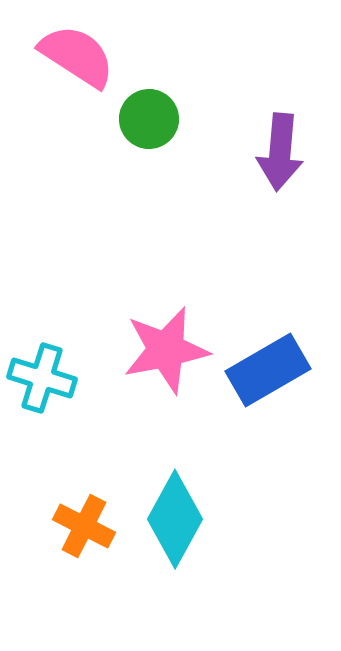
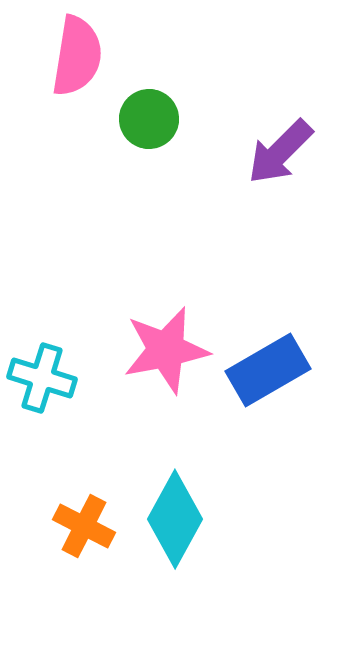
pink semicircle: rotated 66 degrees clockwise
purple arrow: rotated 40 degrees clockwise
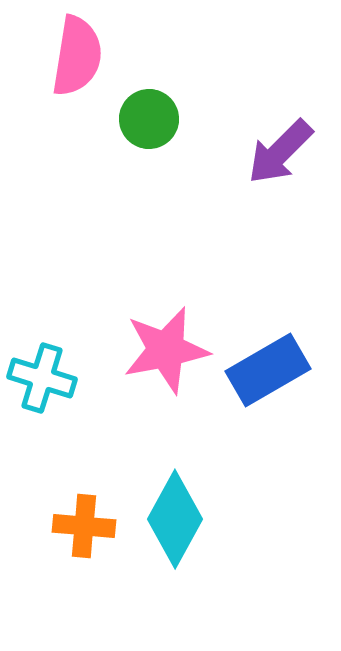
orange cross: rotated 22 degrees counterclockwise
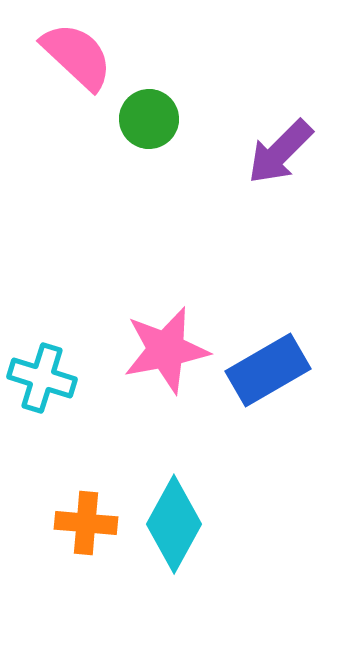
pink semicircle: rotated 56 degrees counterclockwise
cyan diamond: moved 1 px left, 5 px down
orange cross: moved 2 px right, 3 px up
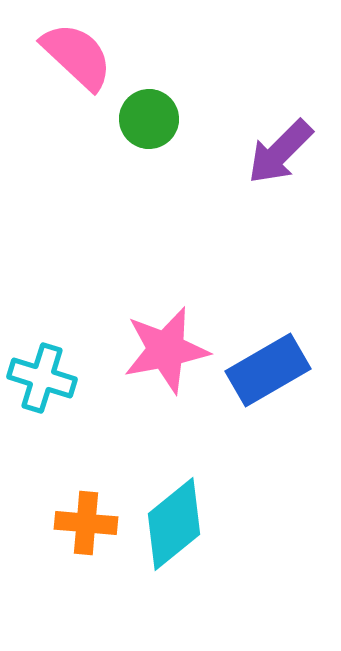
cyan diamond: rotated 22 degrees clockwise
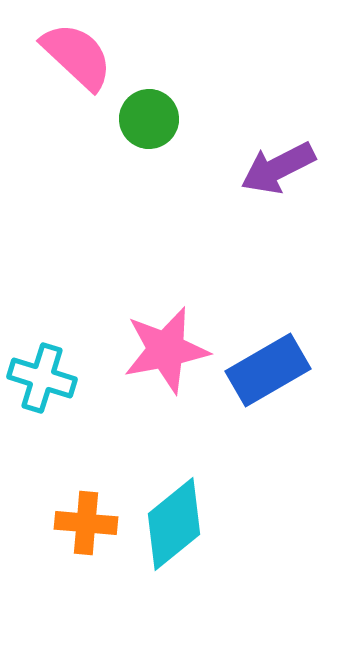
purple arrow: moved 2 px left, 16 px down; rotated 18 degrees clockwise
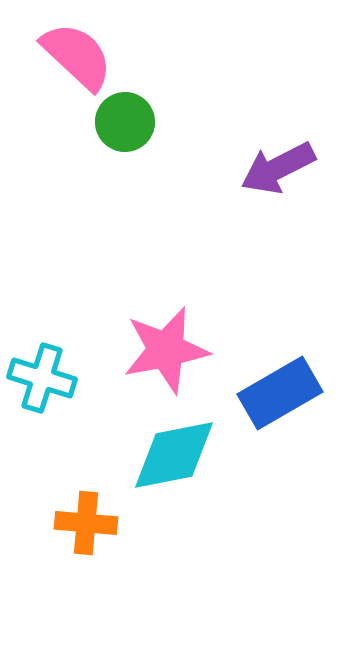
green circle: moved 24 px left, 3 px down
blue rectangle: moved 12 px right, 23 px down
cyan diamond: moved 69 px up; rotated 28 degrees clockwise
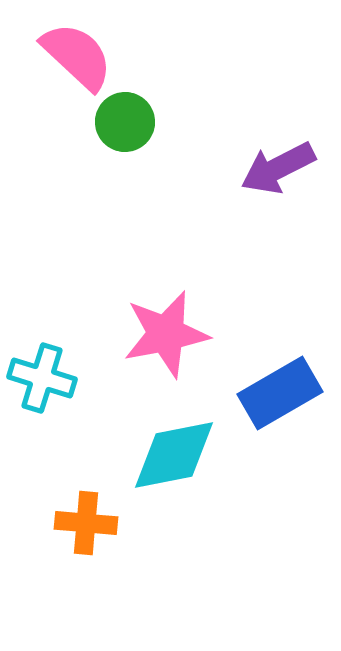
pink star: moved 16 px up
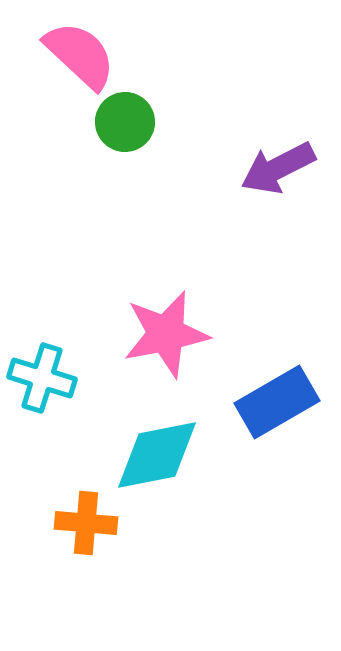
pink semicircle: moved 3 px right, 1 px up
blue rectangle: moved 3 px left, 9 px down
cyan diamond: moved 17 px left
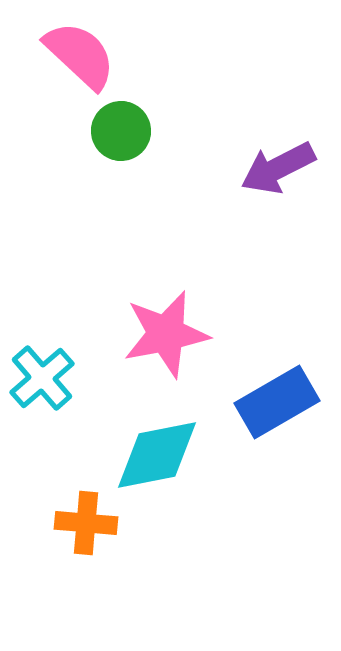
green circle: moved 4 px left, 9 px down
cyan cross: rotated 32 degrees clockwise
